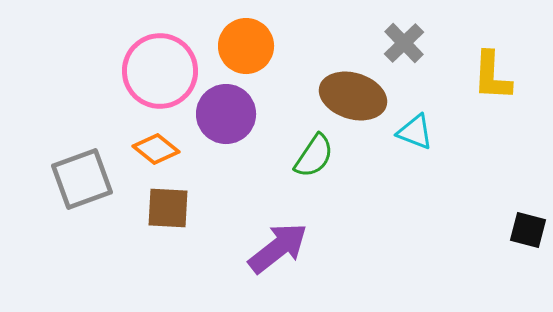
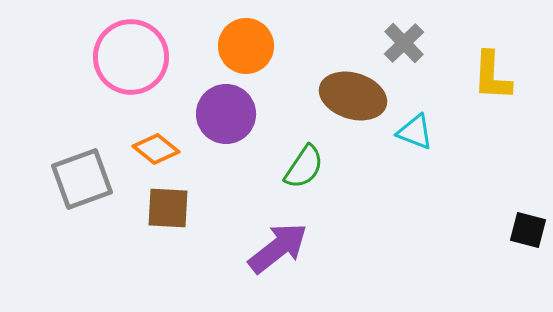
pink circle: moved 29 px left, 14 px up
green semicircle: moved 10 px left, 11 px down
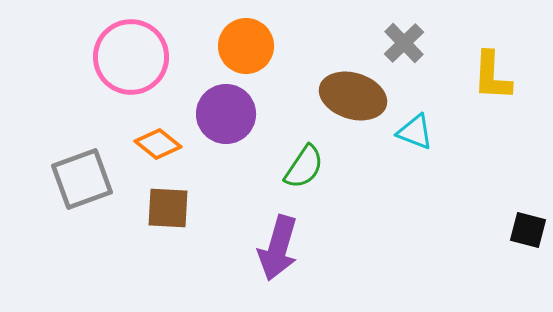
orange diamond: moved 2 px right, 5 px up
purple arrow: rotated 144 degrees clockwise
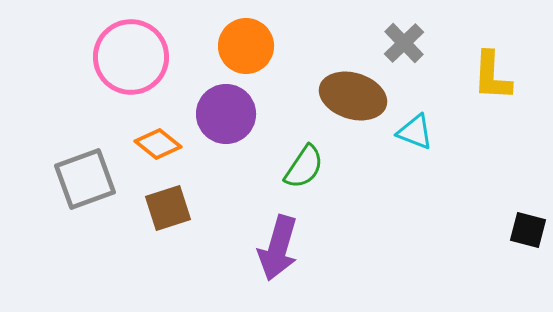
gray square: moved 3 px right
brown square: rotated 21 degrees counterclockwise
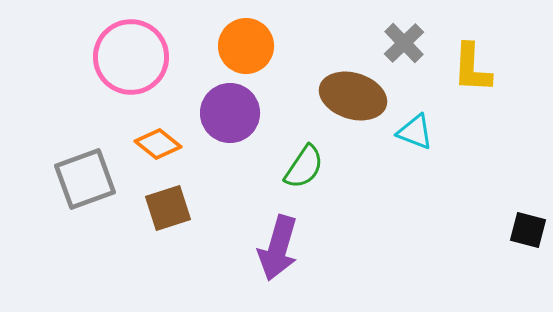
yellow L-shape: moved 20 px left, 8 px up
purple circle: moved 4 px right, 1 px up
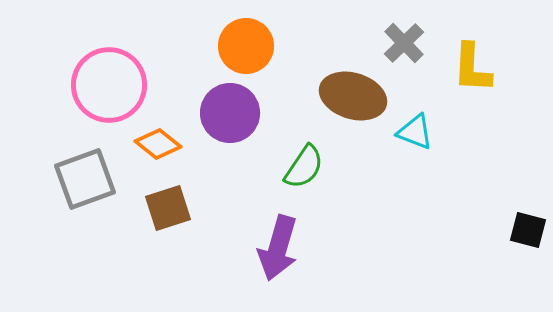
pink circle: moved 22 px left, 28 px down
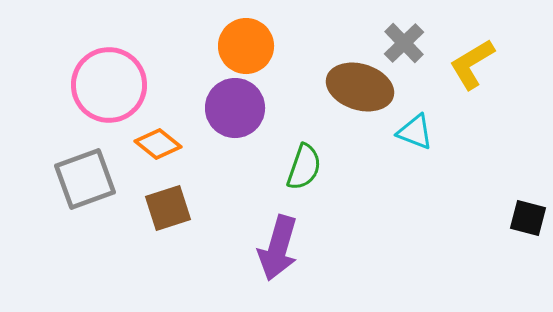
yellow L-shape: moved 4 px up; rotated 56 degrees clockwise
brown ellipse: moved 7 px right, 9 px up
purple circle: moved 5 px right, 5 px up
green semicircle: rotated 15 degrees counterclockwise
black square: moved 12 px up
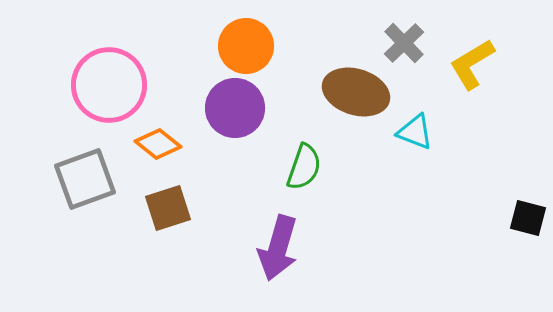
brown ellipse: moved 4 px left, 5 px down
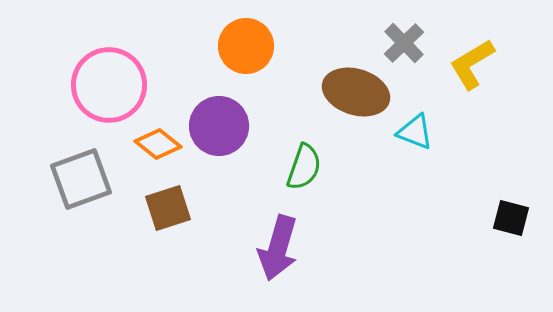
purple circle: moved 16 px left, 18 px down
gray square: moved 4 px left
black square: moved 17 px left
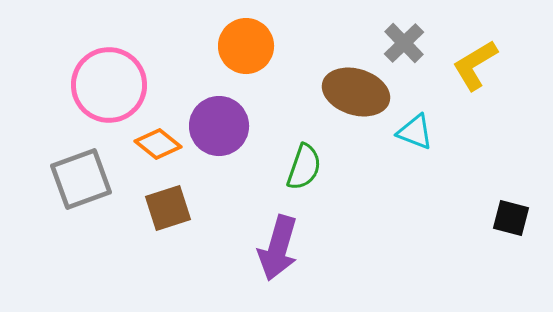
yellow L-shape: moved 3 px right, 1 px down
